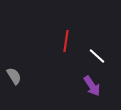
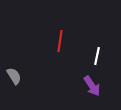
red line: moved 6 px left
white line: rotated 60 degrees clockwise
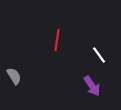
red line: moved 3 px left, 1 px up
white line: moved 2 px right, 1 px up; rotated 48 degrees counterclockwise
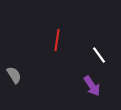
gray semicircle: moved 1 px up
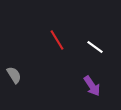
red line: rotated 40 degrees counterclockwise
white line: moved 4 px left, 8 px up; rotated 18 degrees counterclockwise
